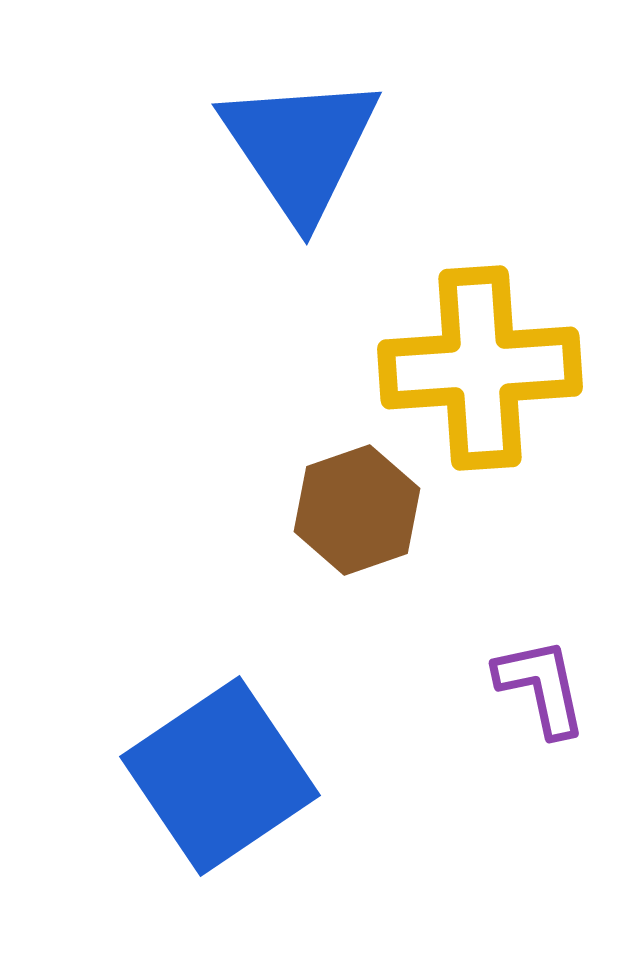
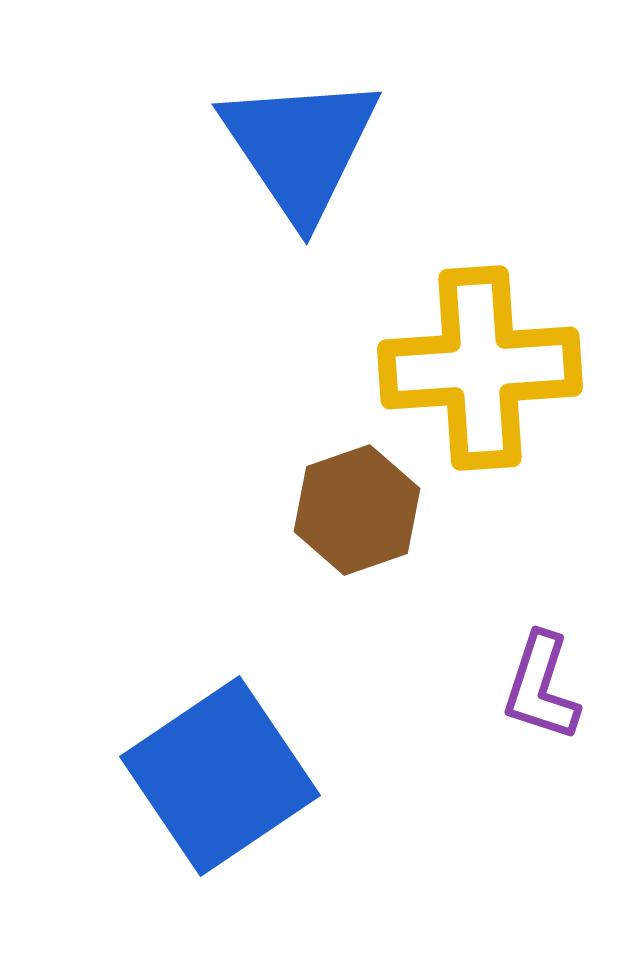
purple L-shape: rotated 150 degrees counterclockwise
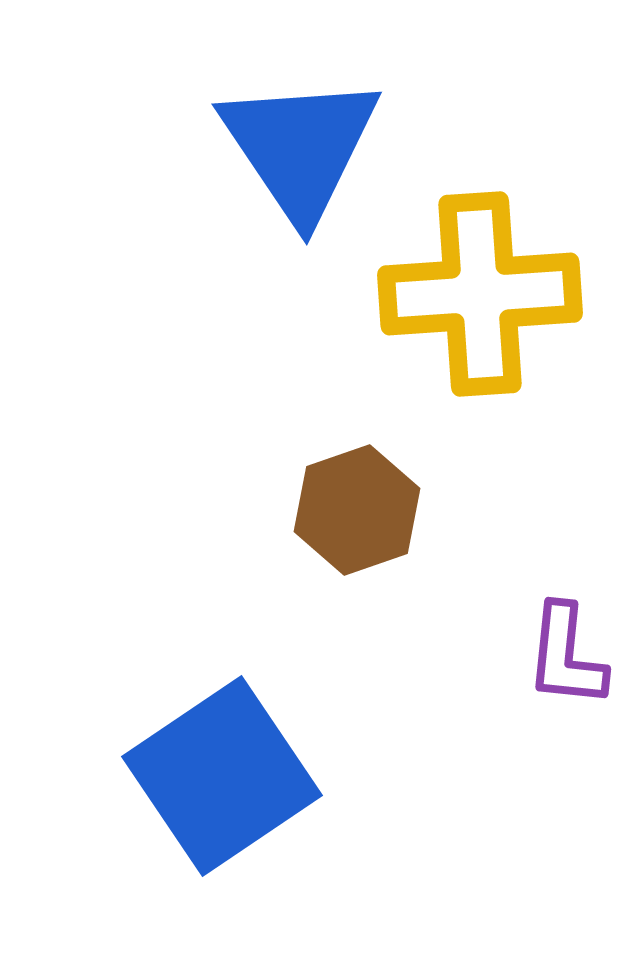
yellow cross: moved 74 px up
purple L-shape: moved 25 px right, 31 px up; rotated 12 degrees counterclockwise
blue square: moved 2 px right
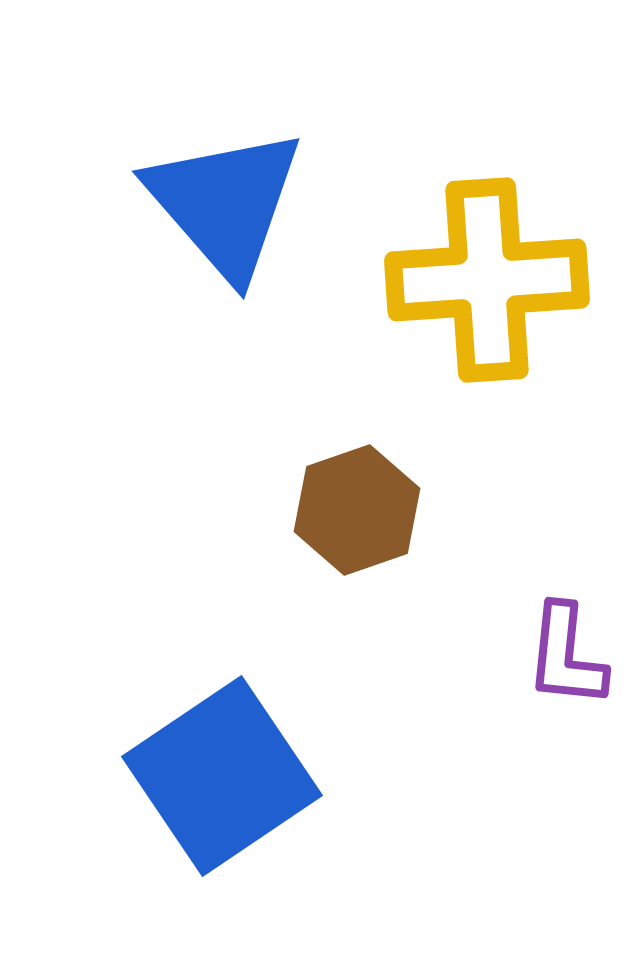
blue triangle: moved 75 px left, 56 px down; rotated 7 degrees counterclockwise
yellow cross: moved 7 px right, 14 px up
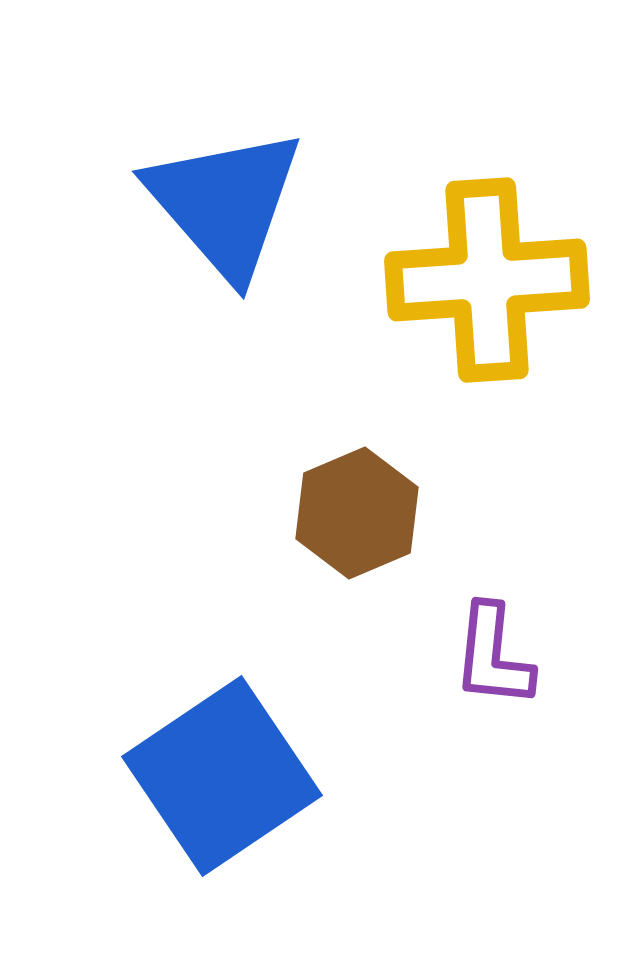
brown hexagon: moved 3 px down; rotated 4 degrees counterclockwise
purple L-shape: moved 73 px left
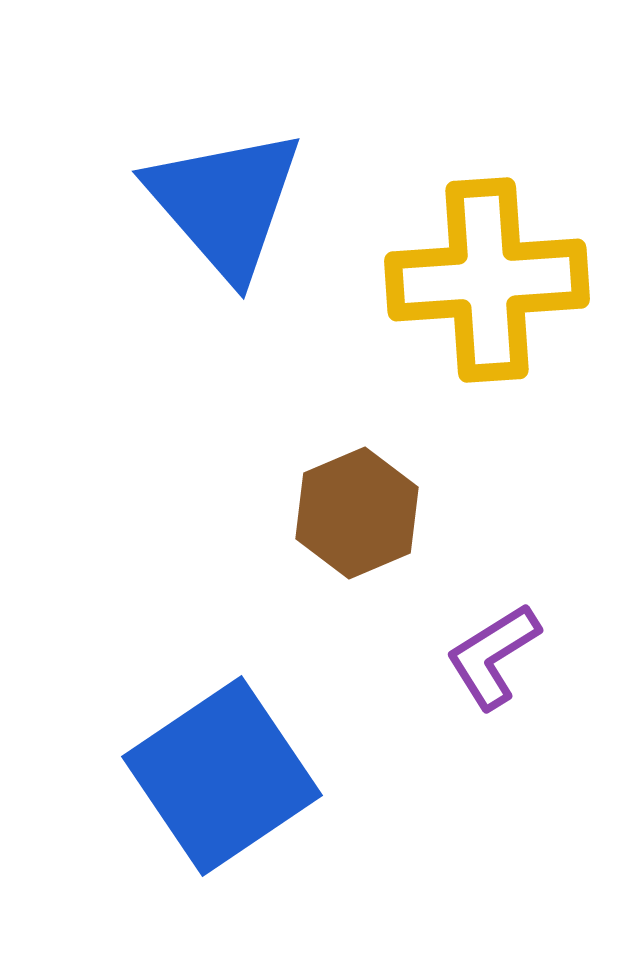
purple L-shape: rotated 52 degrees clockwise
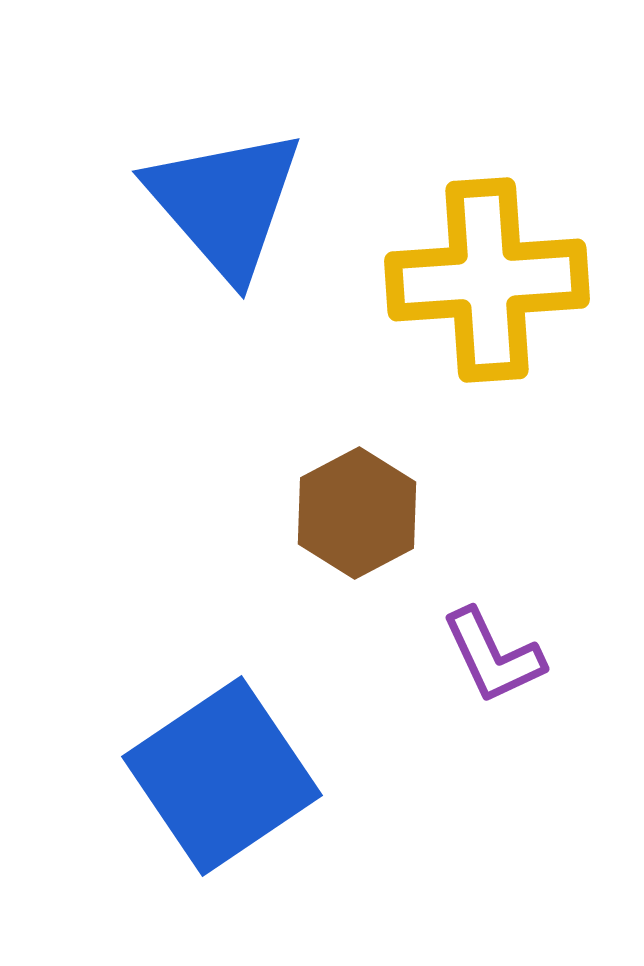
brown hexagon: rotated 5 degrees counterclockwise
purple L-shape: rotated 83 degrees counterclockwise
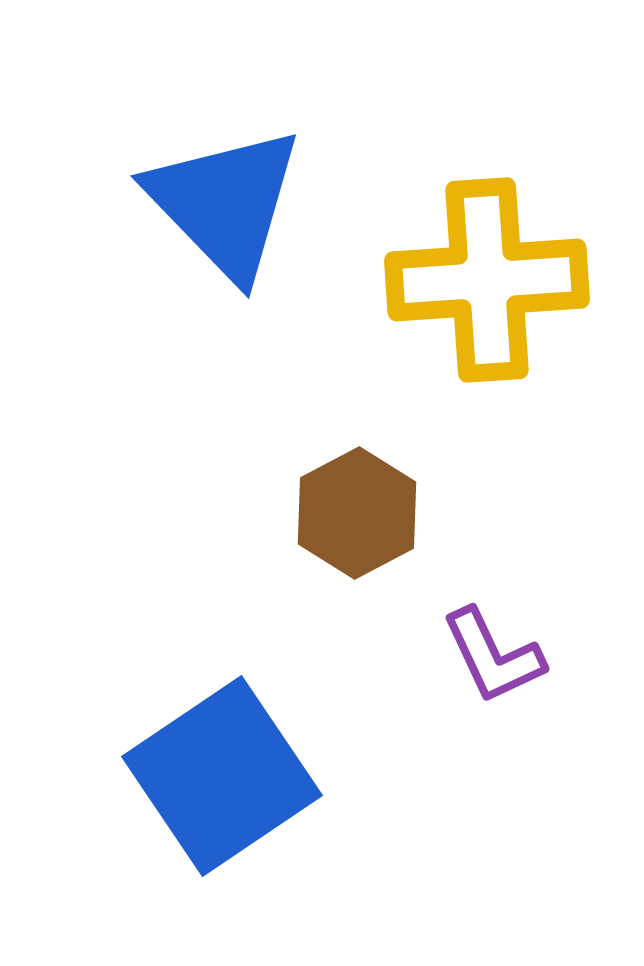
blue triangle: rotated 3 degrees counterclockwise
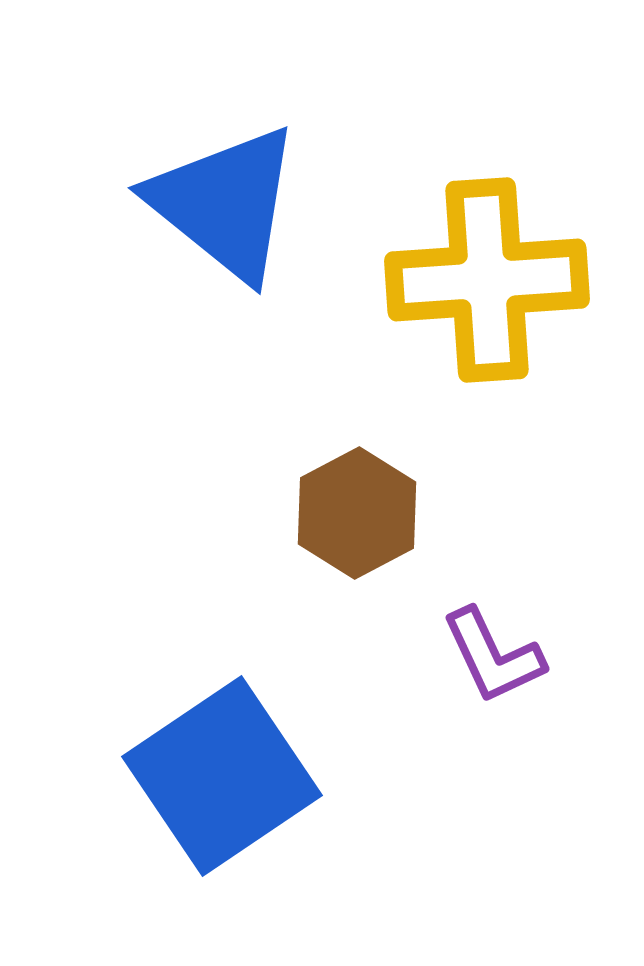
blue triangle: rotated 7 degrees counterclockwise
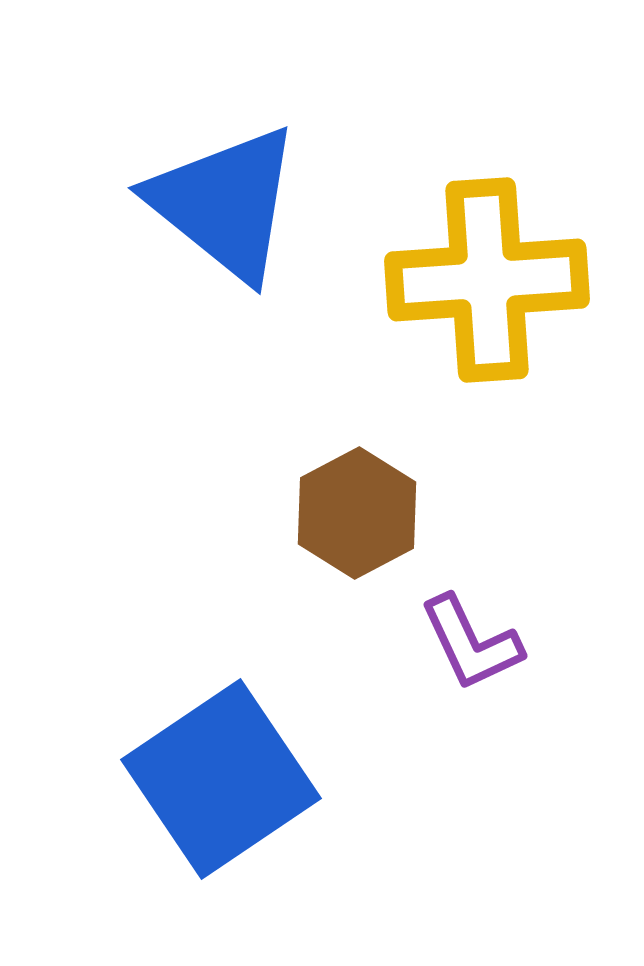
purple L-shape: moved 22 px left, 13 px up
blue square: moved 1 px left, 3 px down
